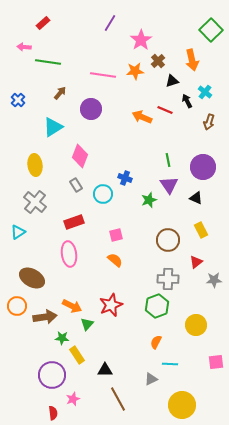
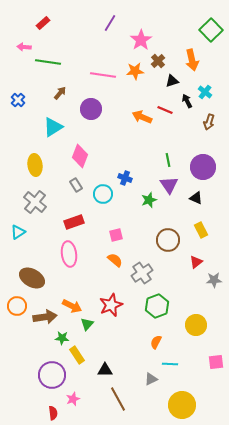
gray cross at (168, 279): moved 26 px left, 6 px up; rotated 35 degrees counterclockwise
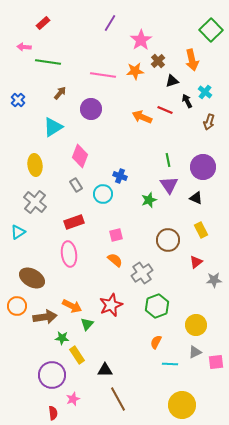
blue cross at (125, 178): moved 5 px left, 2 px up
gray triangle at (151, 379): moved 44 px right, 27 px up
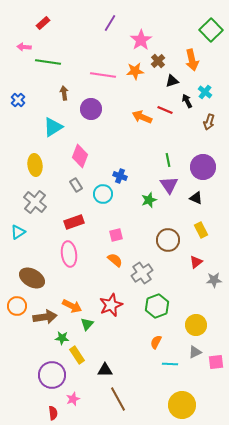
brown arrow at (60, 93): moved 4 px right; rotated 48 degrees counterclockwise
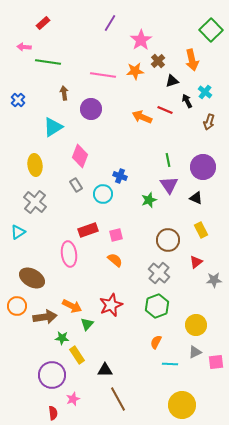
red rectangle at (74, 222): moved 14 px right, 8 px down
gray cross at (142, 273): moved 17 px right; rotated 15 degrees counterclockwise
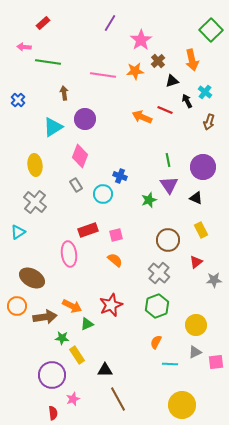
purple circle at (91, 109): moved 6 px left, 10 px down
green triangle at (87, 324): rotated 24 degrees clockwise
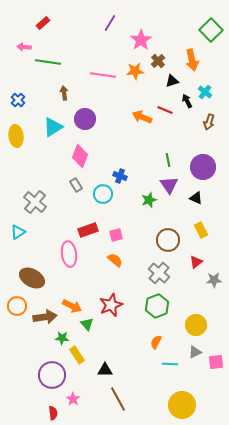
yellow ellipse at (35, 165): moved 19 px left, 29 px up
green triangle at (87, 324): rotated 48 degrees counterclockwise
pink star at (73, 399): rotated 16 degrees counterclockwise
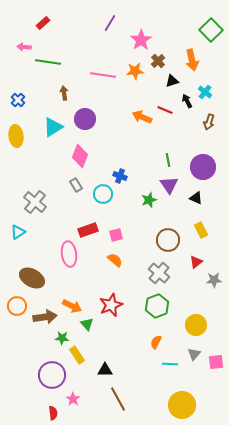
gray triangle at (195, 352): moved 1 px left, 2 px down; rotated 24 degrees counterclockwise
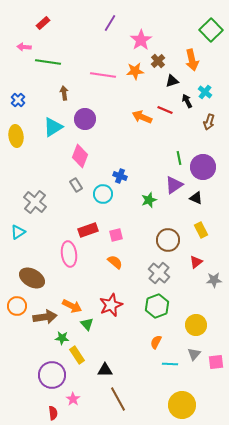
green line at (168, 160): moved 11 px right, 2 px up
purple triangle at (169, 185): moved 5 px right; rotated 30 degrees clockwise
orange semicircle at (115, 260): moved 2 px down
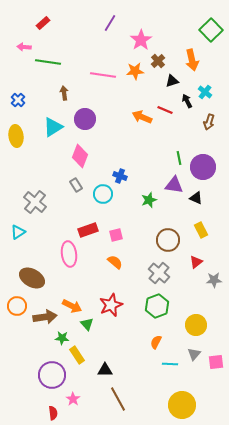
purple triangle at (174, 185): rotated 42 degrees clockwise
